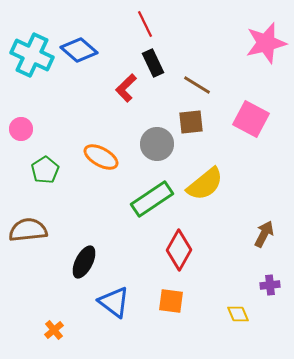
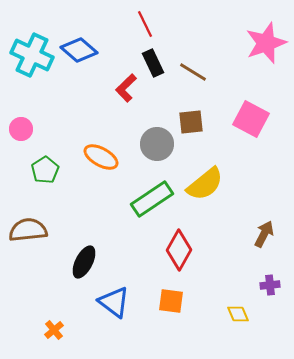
pink star: rotated 6 degrees counterclockwise
brown line: moved 4 px left, 13 px up
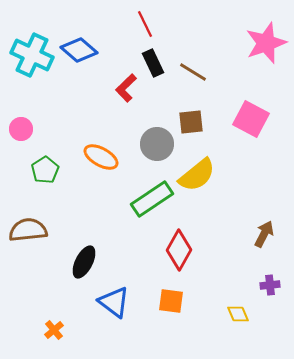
yellow semicircle: moved 8 px left, 9 px up
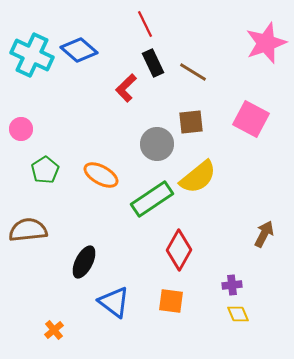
orange ellipse: moved 18 px down
yellow semicircle: moved 1 px right, 2 px down
purple cross: moved 38 px left
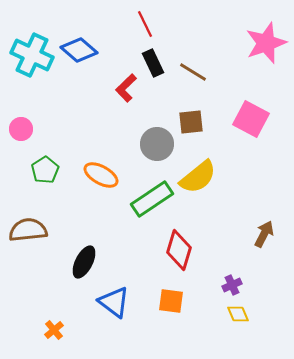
red diamond: rotated 12 degrees counterclockwise
purple cross: rotated 18 degrees counterclockwise
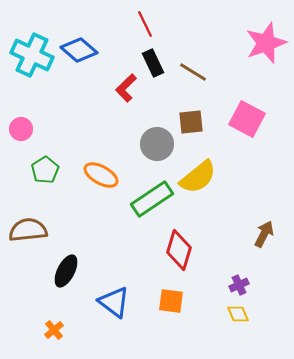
pink square: moved 4 px left
black ellipse: moved 18 px left, 9 px down
purple cross: moved 7 px right
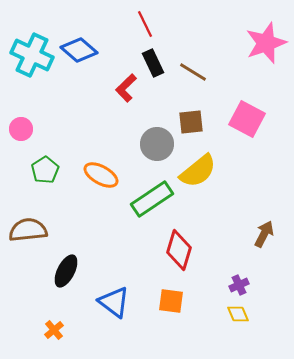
yellow semicircle: moved 6 px up
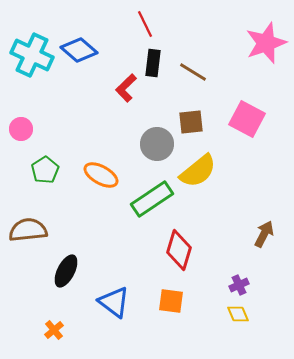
black rectangle: rotated 32 degrees clockwise
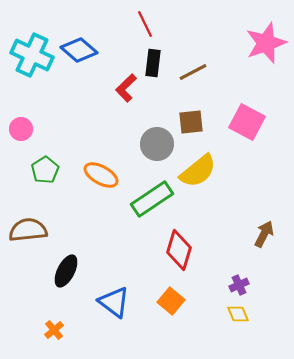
brown line: rotated 60 degrees counterclockwise
pink square: moved 3 px down
orange square: rotated 32 degrees clockwise
